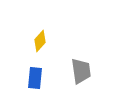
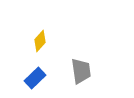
blue rectangle: rotated 40 degrees clockwise
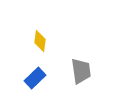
yellow diamond: rotated 35 degrees counterclockwise
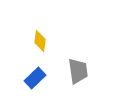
gray trapezoid: moved 3 px left
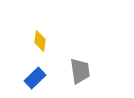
gray trapezoid: moved 2 px right
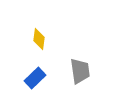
yellow diamond: moved 1 px left, 2 px up
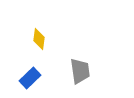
blue rectangle: moved 5 px left
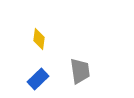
blue rectangle: moved 8 px right, 1 px down
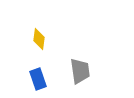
blue rectangle: rotated 65 degrees counterclockwise
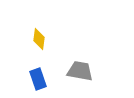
gray trapezoid: rotated 72 degrees counterclockwise
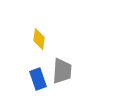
gray trapezoid: moved 18 px left; rotated 84 degrees clockwise
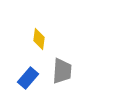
blue rectangle: moved 10 px left, 1 px up; rotated 60 degrees clockwise
